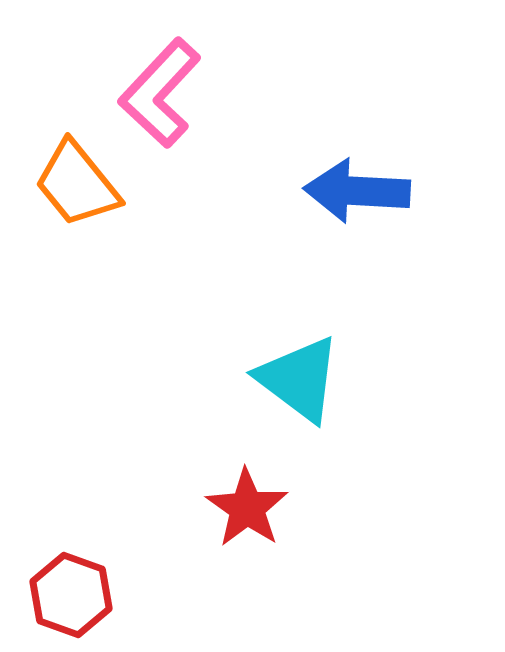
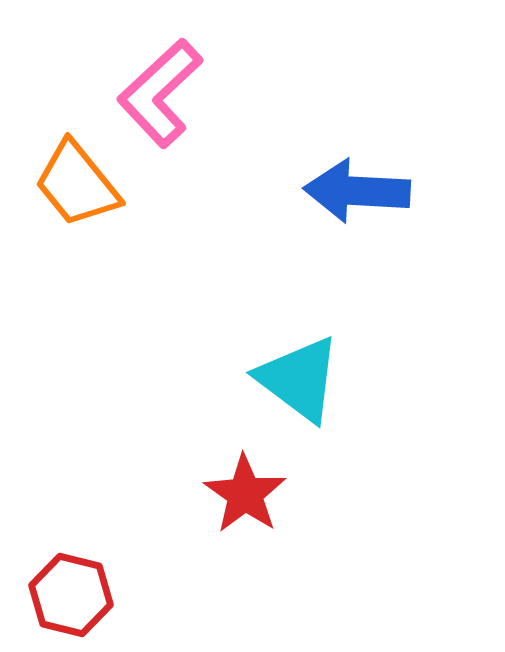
pink L-shape: rotated 4 degrees clockwise
red star: moved 2 px left, 14 px up
red hexagon: rotated 6 degrees counterclockwise
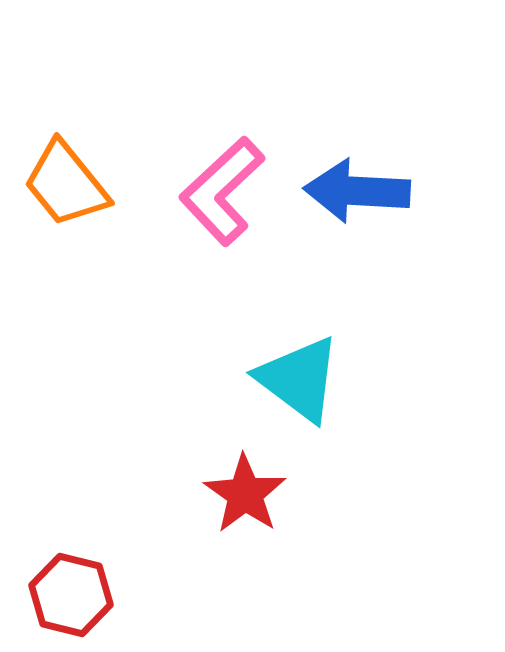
pink L-shape: moved 62 px right, 98 px down
orange trapezoid: moved 11 px left
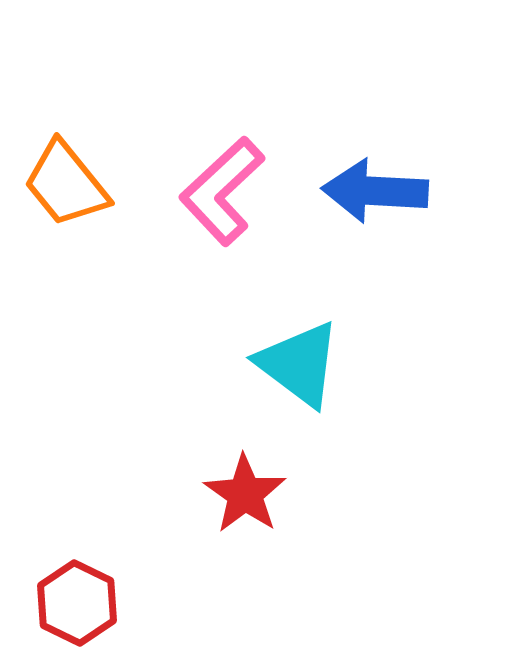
blue arrow: moved 18 px right
cyan triangle: moved 15 px up
red hexagon: moved 6 px right, 8 px down; rotated 12 degrees clockwise
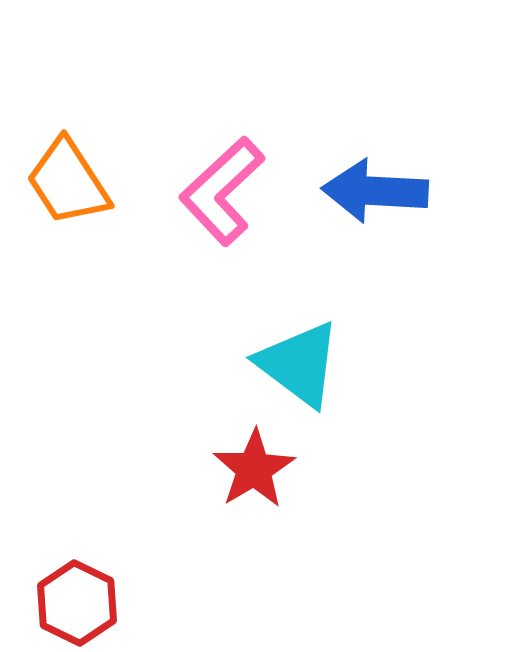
orange trapezoid: moved 2 px right, 2 px up; rotated 6 degrees clockwise
red star: moved 9 px right, 25 px up; rotated 6 degrees clockwise
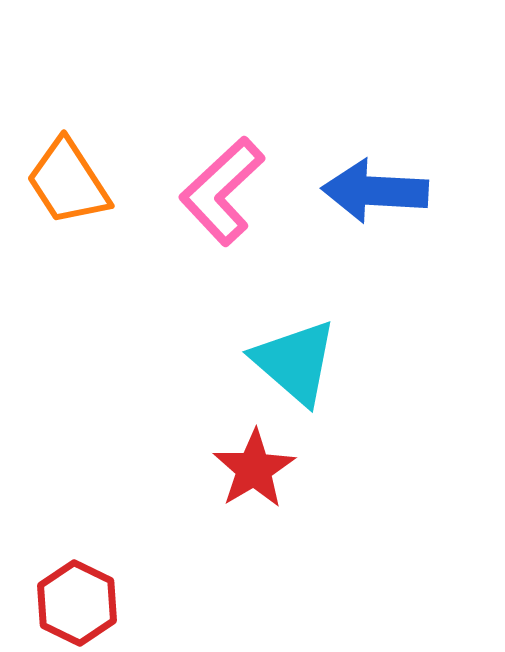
cyan triangle: moved 4 px left, 2 px up; rotated 4 degrees clockwise
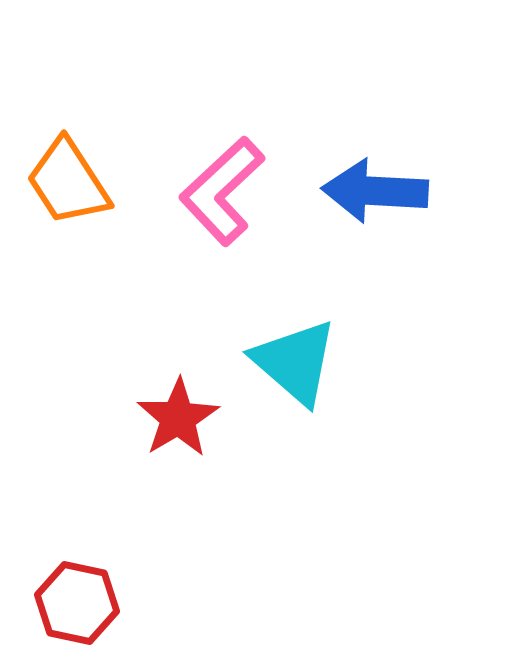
red star: moved 76 px left, 51 px up
red hexagon: rotated 14 degrees counterclockwise
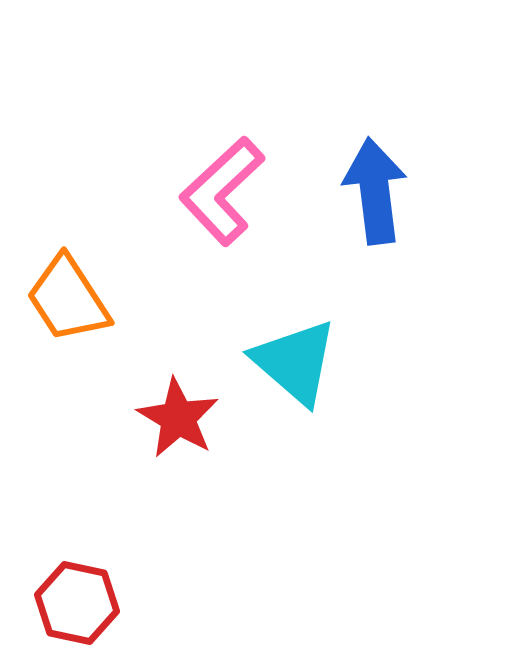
orange trapezoid: moved 117 px down
blue arrow: rotated 80 degrees clockwise
red star: rotated 10 degrees counterclockwise
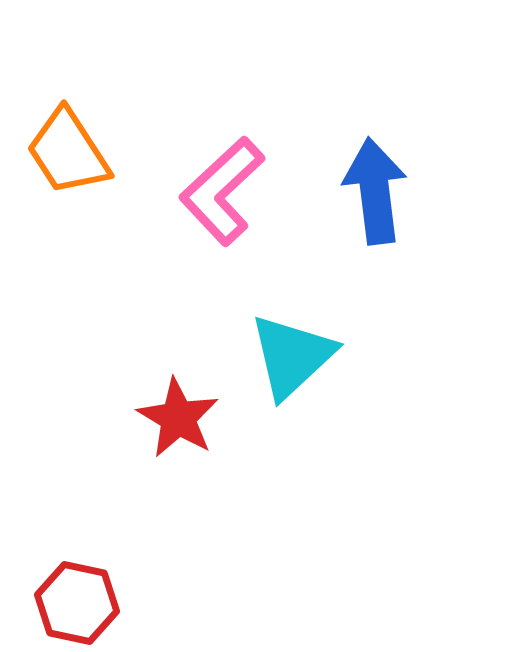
orange trapezoid: moved 147 px up
cyan triangle: moved 3 px left, 6 px up; rotated 36 degrees clockwise
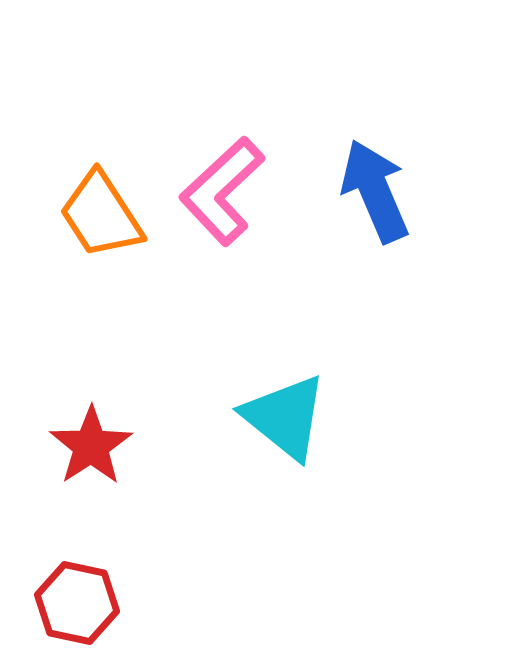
orange trapezoid: moved 33 px right, 63 px down
blue arrow: rotated 16 degrees counterclockwise
cyan triangle: moved 7 px left, 61 px down; rotated 38 degrees counterclockwise
red star: moved 87 px left, 28 px down; rotated 8 degrees clockwise
